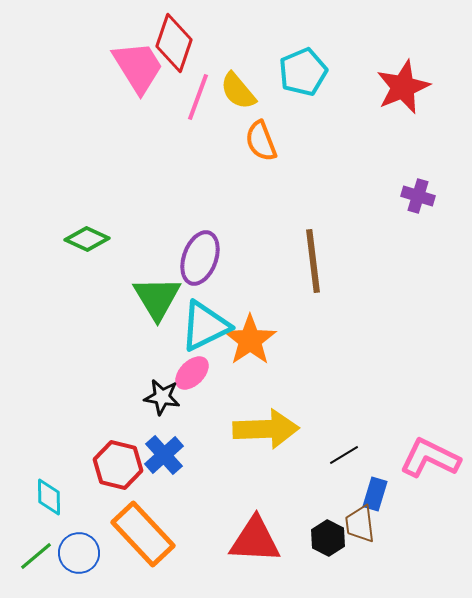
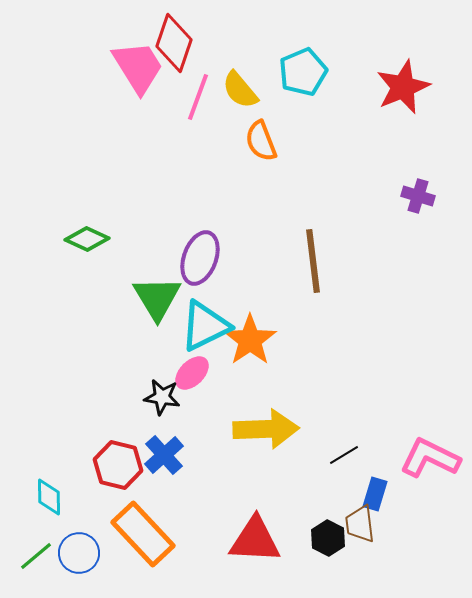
yellow semicircle: moved 2 px right, 1 px up
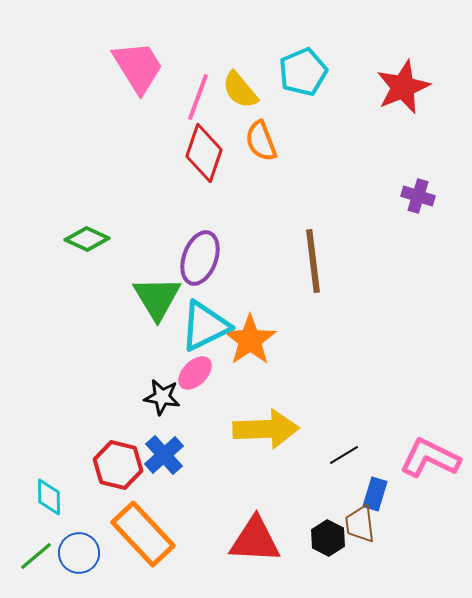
red diamond: moved 30 px right, 110 px down
pink ellipse: moved 3 px right
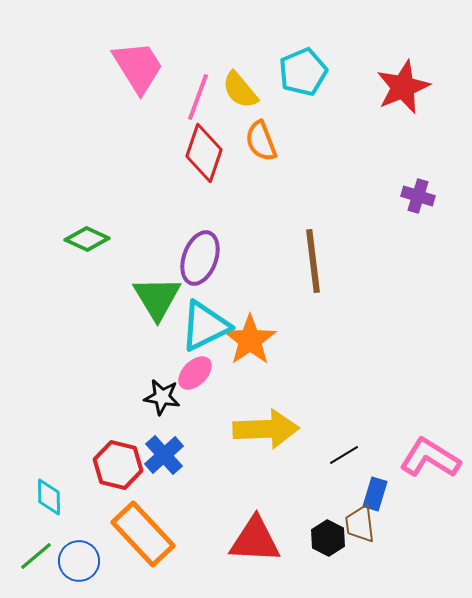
pink L-shape: rotated 6 degrees clockwise
blue circle: moved 8 px down
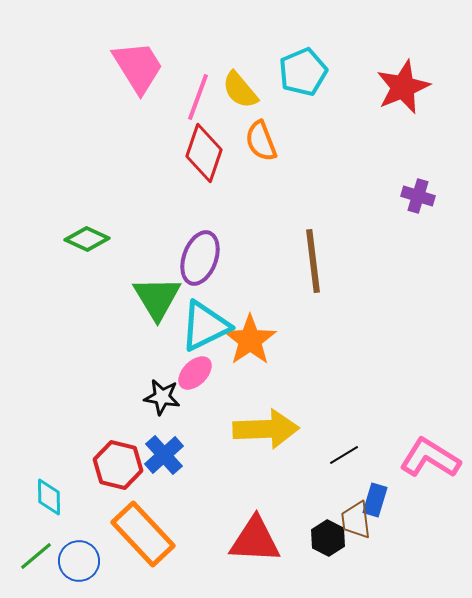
blue rectangle: moved 6 px down
brown trapezoid: moved 4 px left, 4 px up
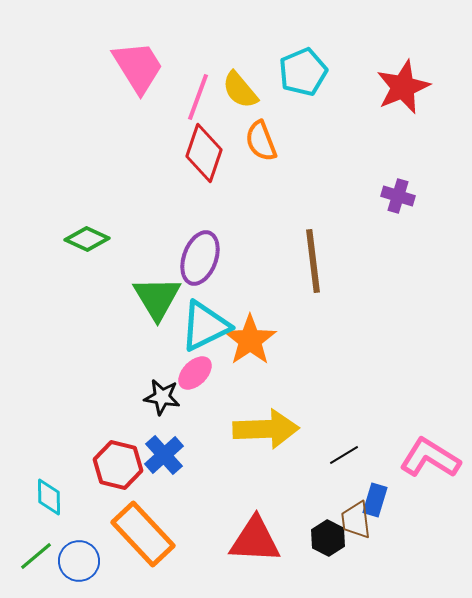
purple cross: moved 20 px left
